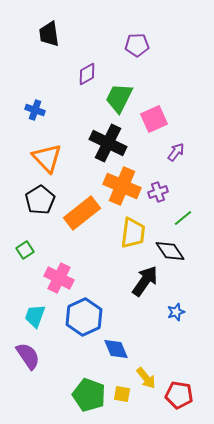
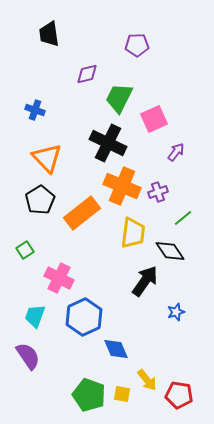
purple diamond: rotated 15 degrees clockwise
yellow arrow: moved 1 px right, 2 px down
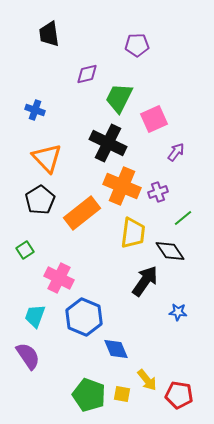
blue star: moved 2 px right; rotated 24 degrees clockwise
blue hexagon: rotated 12 degrees counterclockwise
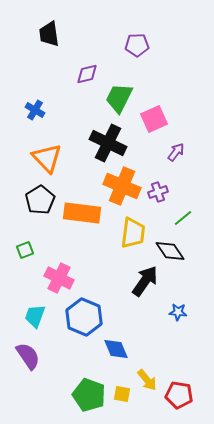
blue cross: rotated 12 degrees clockwise
orange rectangle: rotated 45 degrees clockwise
green square: rotated 12 degrees clockwise
